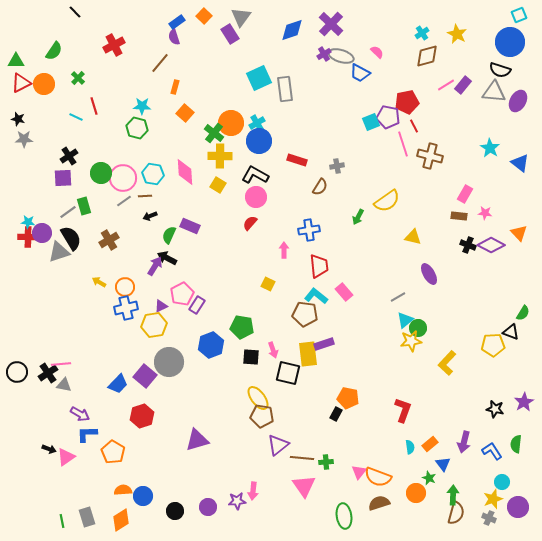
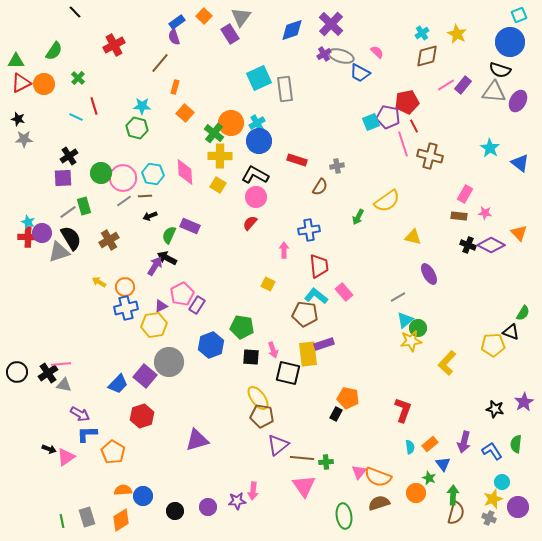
cyan star at (28, 222): rotated 16 degrees clockwise
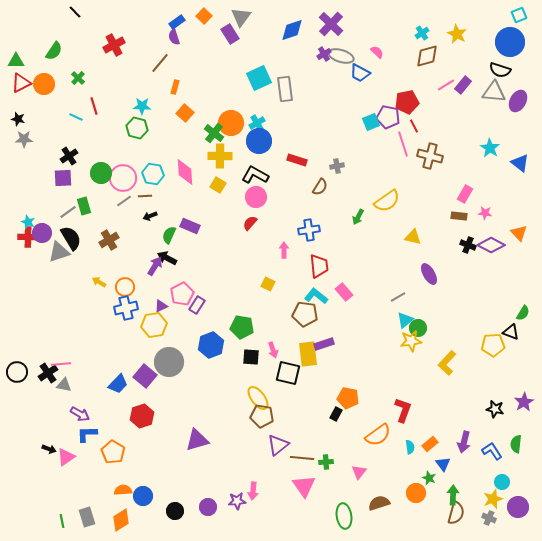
orange semicircle at (378, 477): moved 42 px up; rotated 56 degrees counterclockwise
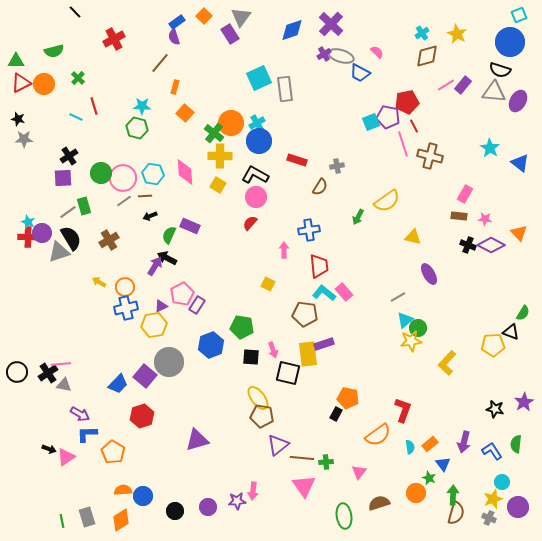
red cross at (114, 45): moved 6 px up
green semicircle at (54, 51): rotated 42 degrees clockwise
pink star at (485, 213): moved 6 px down
cyan L-shape at (316, 296): moved 8 px right, 3 px up
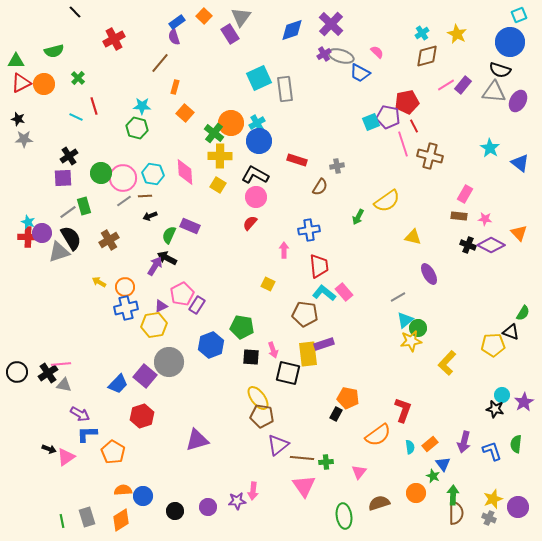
blue L-shape at (492, 451): rotated 15 degrees clockwise
green star at (429, 478): moved 4 px right, 2 px up
cyan circle at (502, 482): moved 87 px up
brown semicircle at (456, 513): rotated 15 degrees counterclockwise
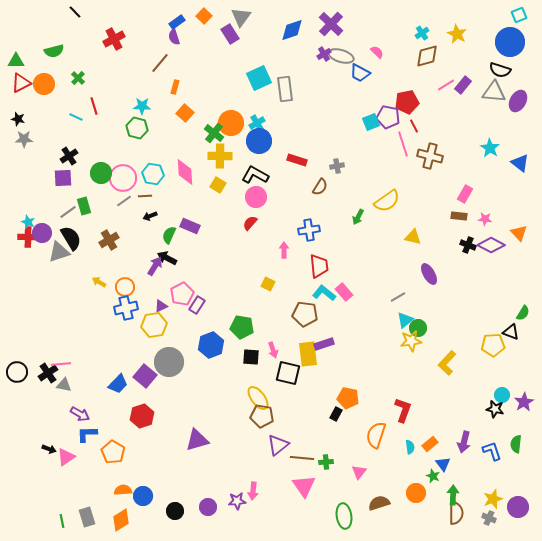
orange semicircle at (378, 435): moved 2 px left; rotated 144 degrees clockwise
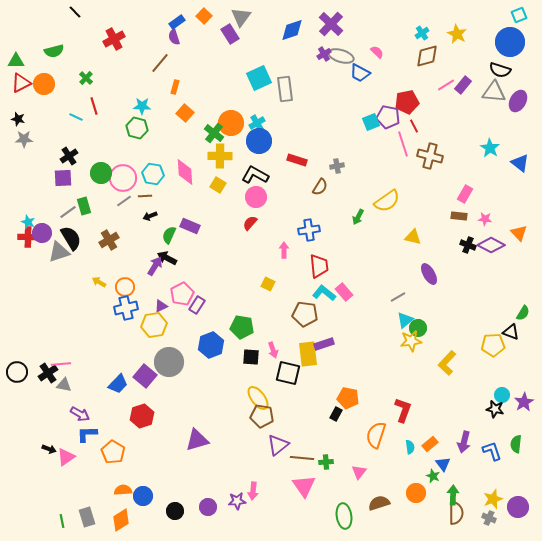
green cross at (78, 78): moved 8 px right
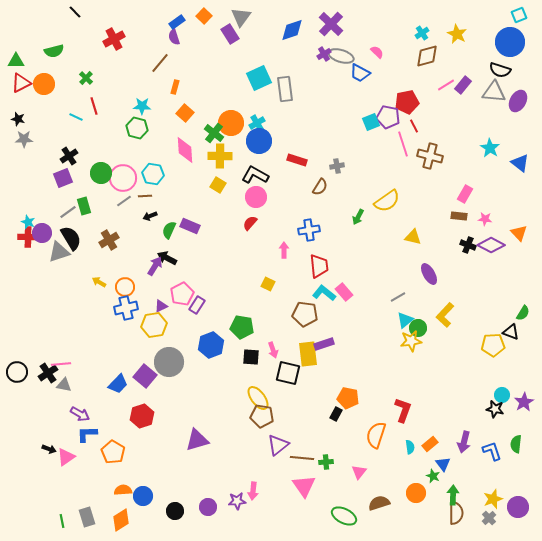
pink diamond at (185, 172): moved 22 px up
purple square at (63, 178): rotated 18 degrees counterclockwise
green semicircle at (169, 235): moved 5 px up
yellow L-shape at (447, 363): moved 2 px left, 48 px up
green ellipse at (344, 516): rotated 55 degrees counterclockwise
gray cross at (489, 518): rotated 24 degrees clockwise
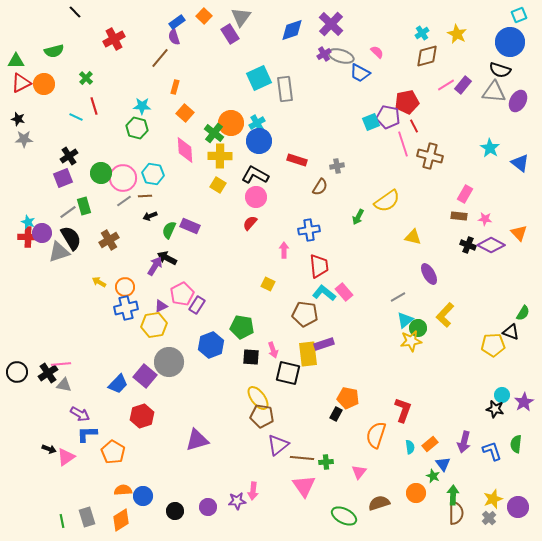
brown line at (160, 63): moved 5 px up
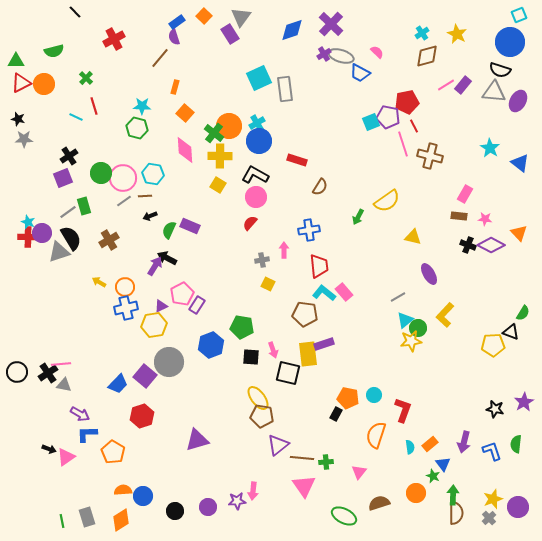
orange circle at (231, 123): moved 2 px left, 3 px down
gray cross at (337, 166): moved 75 px left, 94 px down
cyan circle at (502, 395): moved 128 px left
